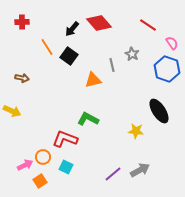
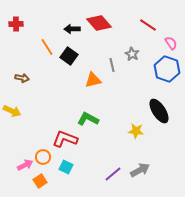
red cross: moved 6 px left, 2 px down
black arrow: rotated 49 degrees clockwise
pink semicircle: moved 1 px left
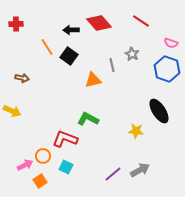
red line: moved 7 px left, 4 px up
black arrow: moved 1 px left, 1 px down
pink semicircle: rotated 144 degrees clockwise
orange circle: moved 1 px up
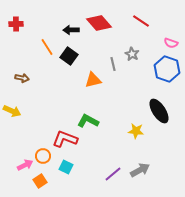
gray line: moved 1 px right, 1 px up
green L-shape: moved 2 px down
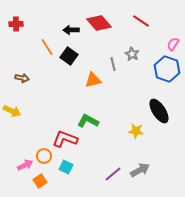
pink semicircle: moved 2 px right, 1 px down; rotated 104 degrees clockwise
orange circle: moved 1 px right
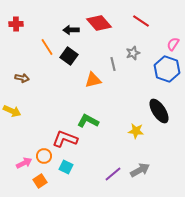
gray star: moved 1 px right, 1 px up; rotated 24 degrees clockwise
pink arrow: moved 1 px left, 2 px up
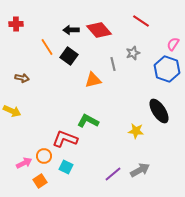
red diamond: moved 7 px down
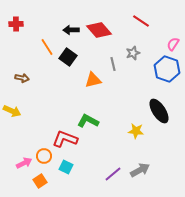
black square: moved 1 px left, 1 px down
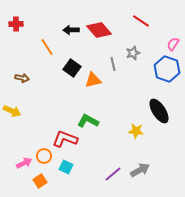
black square: moved 4 px right, 11 px down
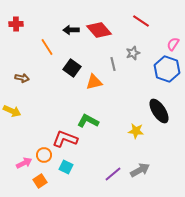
orange triangle: moved 1 px right, 2 px down
orange circle: moved 1 px up
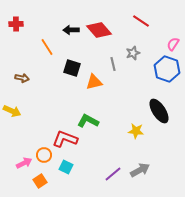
black square: rotated 18 degrees counterclockwise
